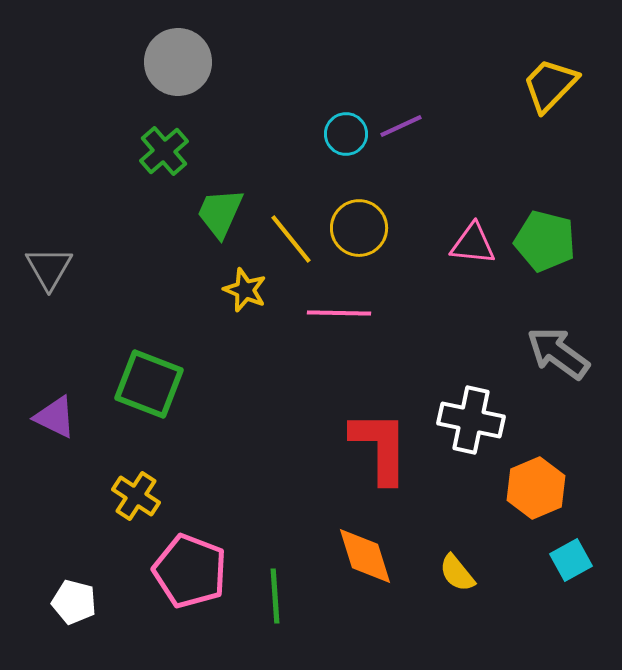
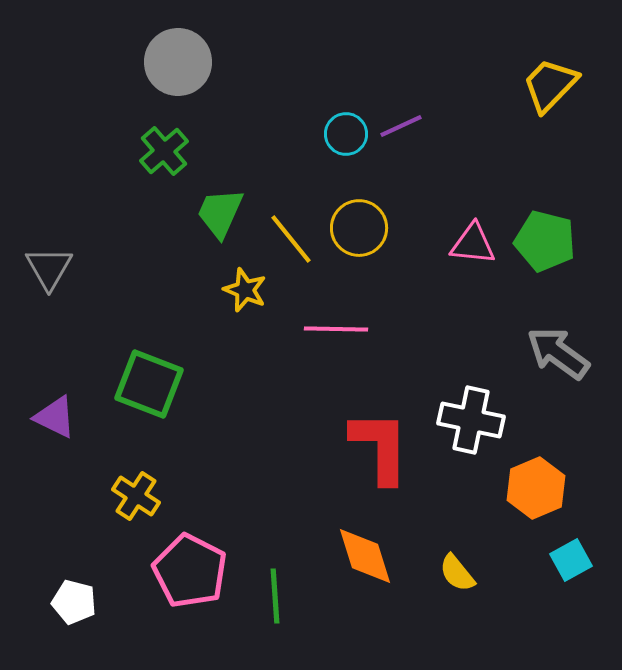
pink line: moved 3 px left, 16 px down
pink pentagon: rotated 6 degrees clockwise
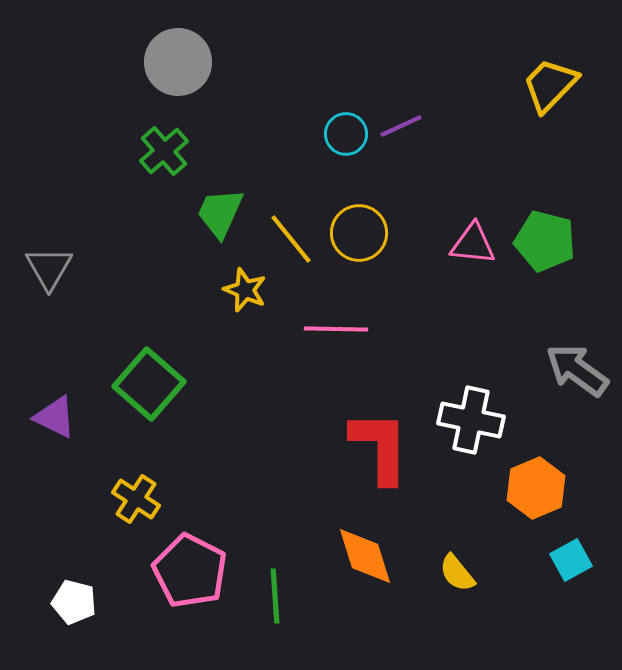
yellow circle: moved 5 px down
gray arrow: moved 19 px right, 17 px down
green square: rotated 20 degrees clockwise
yellow cross: moved 3 px down
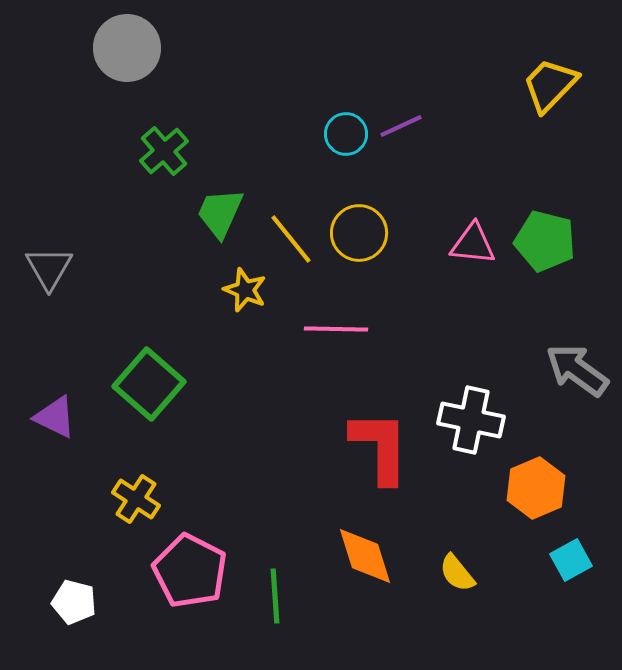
gray circle: moved 51 px left, 14 px up
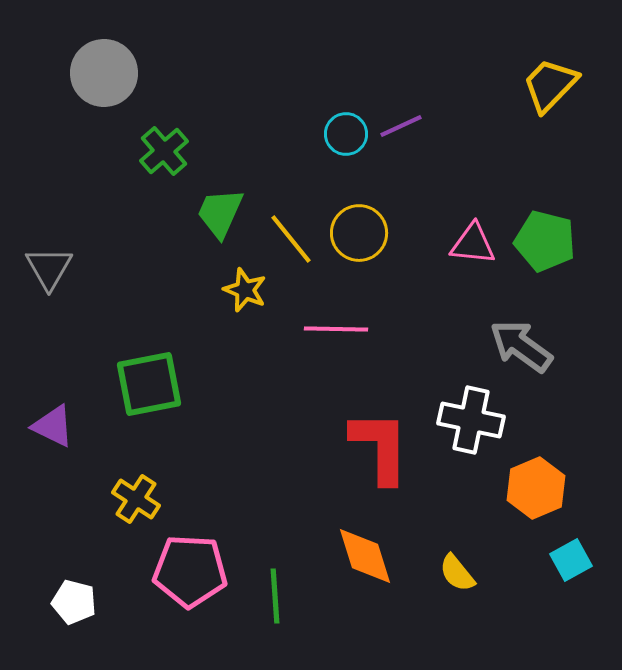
gray circle: moved 23 px left, 25 px down
gray arrow: moved 56 px left, 24 px up
green square: rotated 38 degrees clockwise
purple triangle: moved 2 px left, 9 px down
pink pentagon: rotated 24 degrees counterclockwise
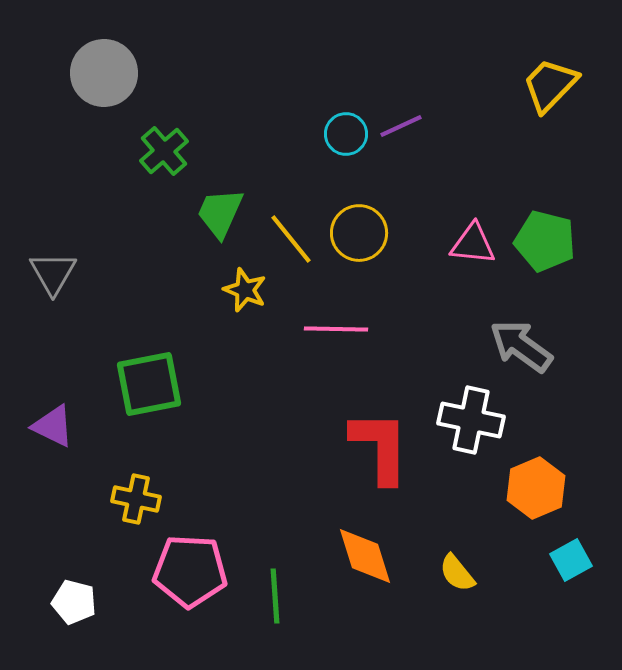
gray triangle: moved 4 px right, 5 px down
yellow cross: rotated 21 degrees counterclockwise
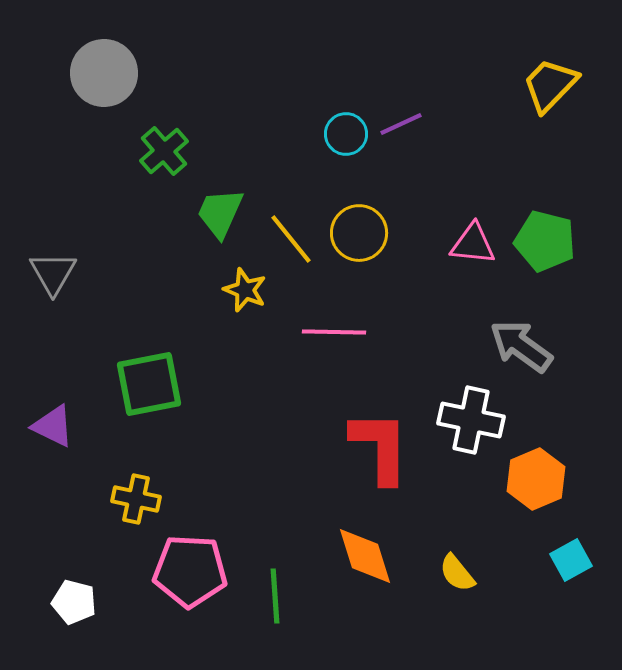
purple line: moved 2 px up
pink line: moved 2 px left, 3 px down
orange hexagon: moved 9 px up
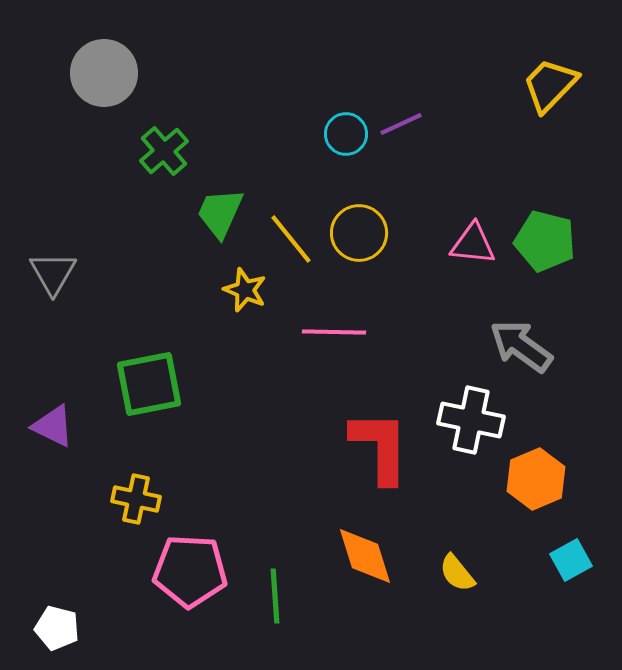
white pentagon: moved 17 px left, 26 px down
